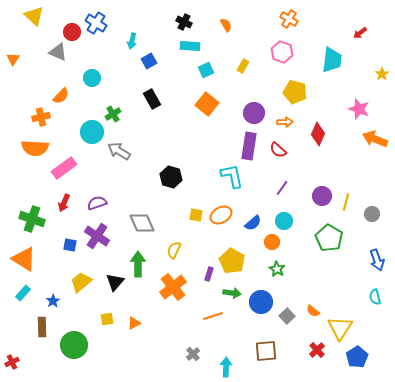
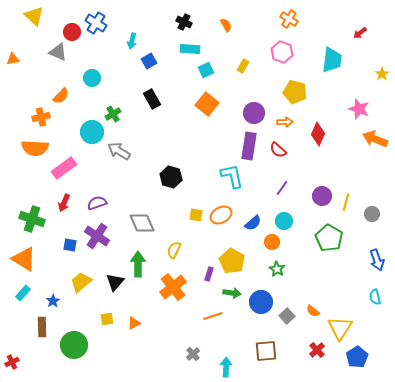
cyan rectangle at (190, 46): moved 3 px down
orange triangle at (13, 59): rotated 48 degrees clockwise
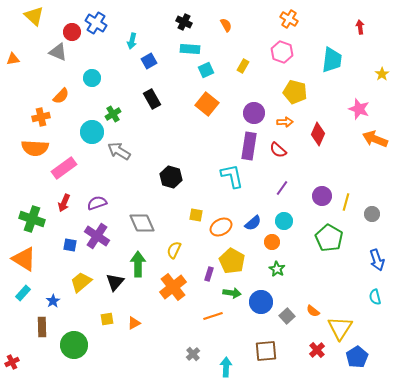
red arrow at (360, 33): moved 6 px up; rotated 120 degrees clockwise
orange ellipse at (221, 215): moved 12 px down
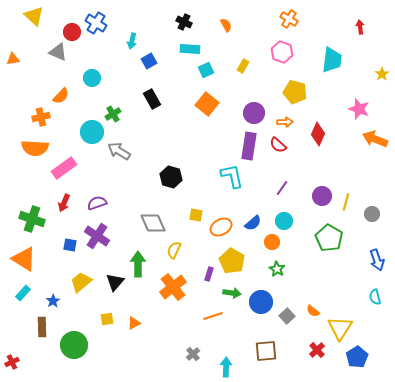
red semicircle at (278, 150): moved 5 px up
gray diamond at (142, 223): moved 11 px right
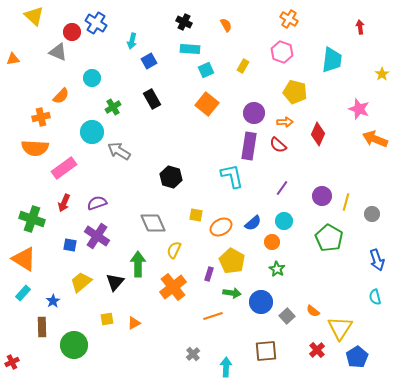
green cross at (113, 114): moved 7 px up
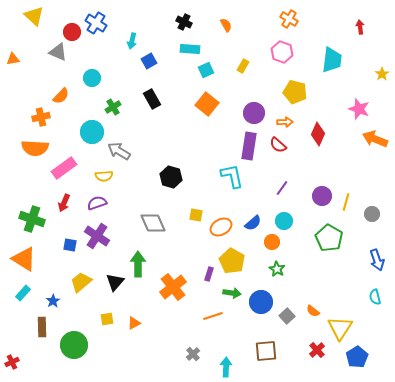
yellow semicircle at (174, 250): moved 70 px left, 74 px up; rotated 120 degrees counterclockwise
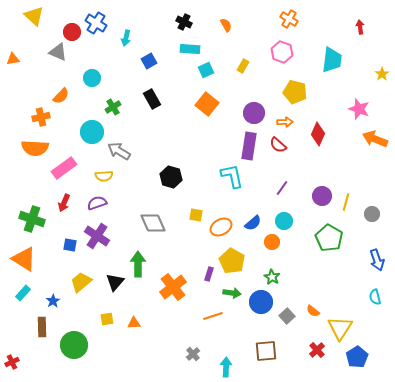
cyan arrow at (132, 41): moved 6 px left, 3 px up
green star at (277, 269): moved 5 px left, 8 px down
orange triangle at (134, 323): rotated 24 degrees clockwise
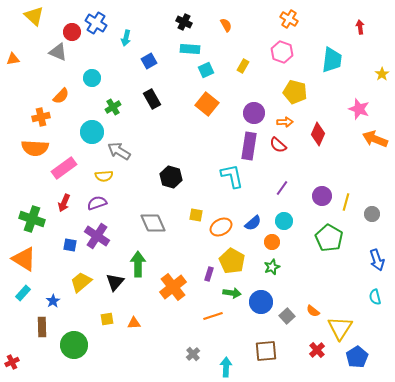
green star at (272, 277): moved 10 px up; rotated 21 degrees clockwise
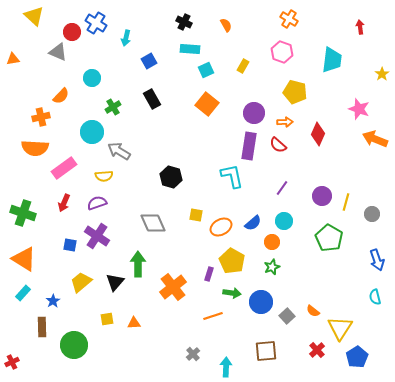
green cross at (32, 219): moved 9 px left, 6 px up
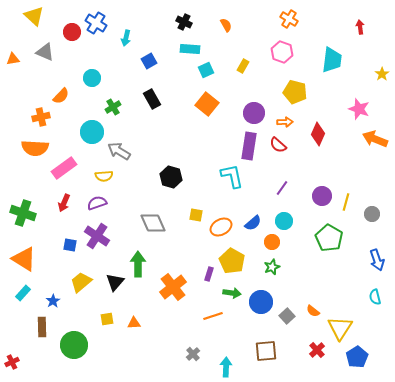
gray triangle at (58, 52): moved 13 px left
